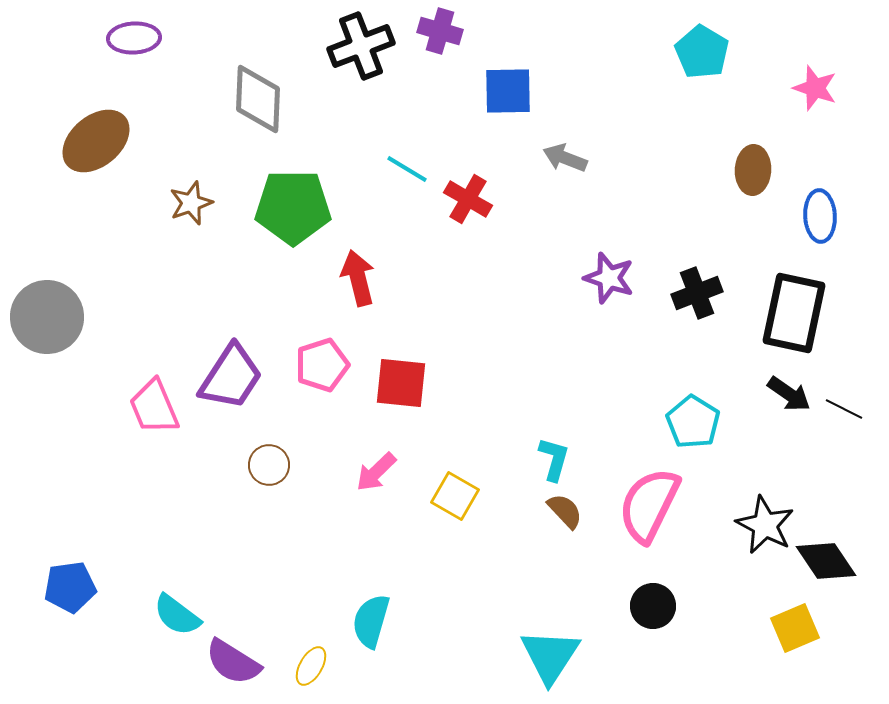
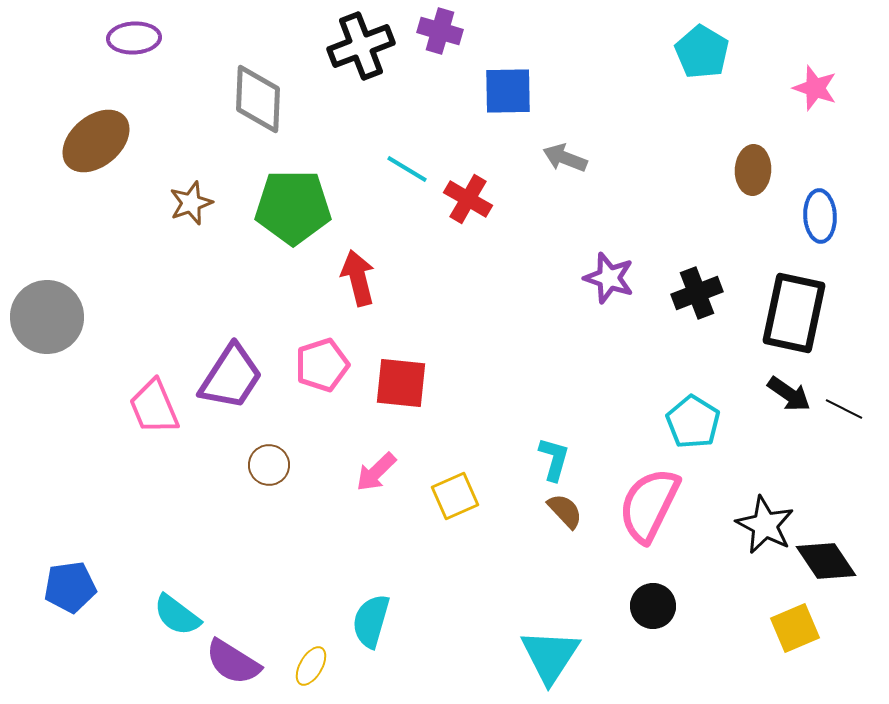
yellow square at (455, 496): rotated 36 degrees clockwise
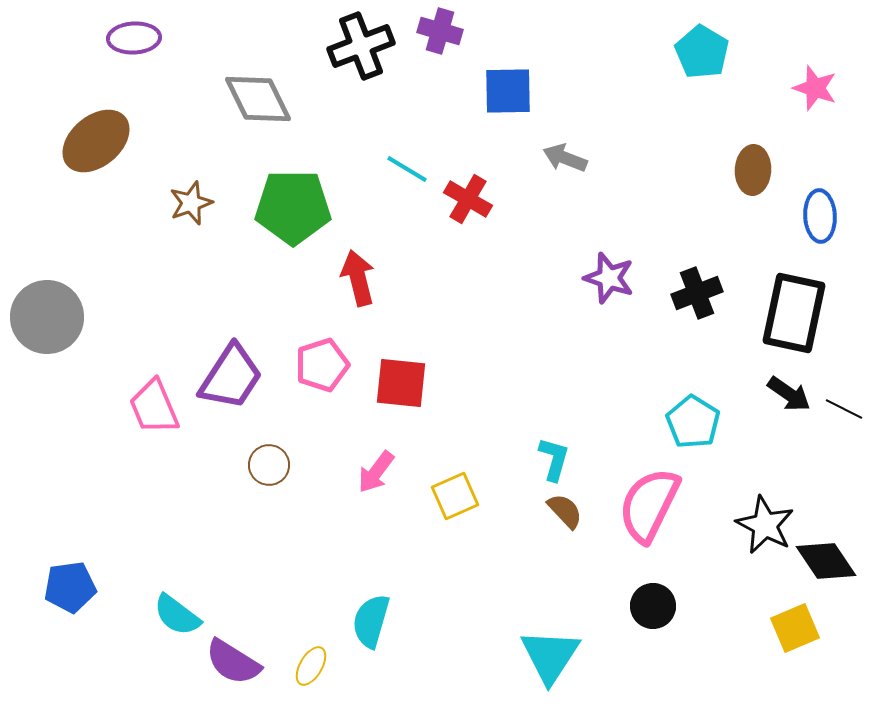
gray diamond at (258, 99): rotated 28 degrees counterclockwise
pink arrow at (376, 472): rotated 9 degrees counterclockwise
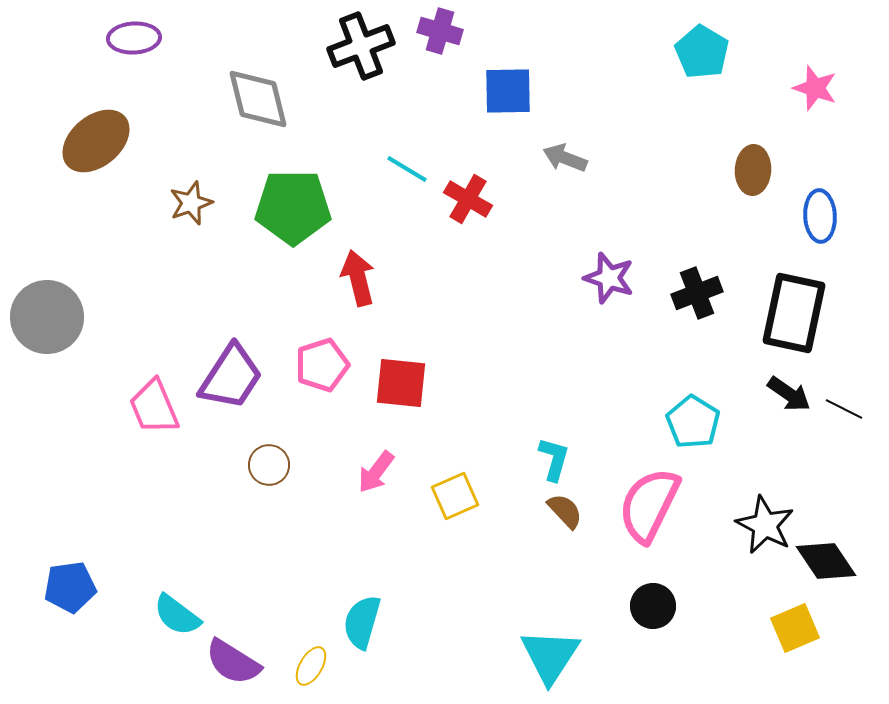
gray diamond at (258, 99): rotated 12 degrees clockwise
cyan semicircle at (371, 621): moved 9 px left, 1 px down
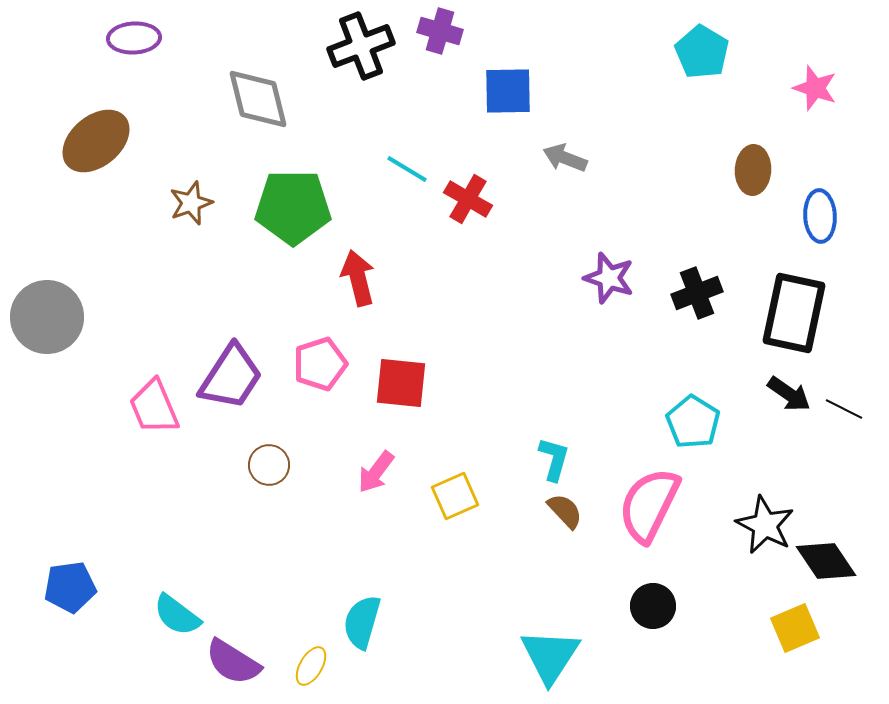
pink pentagon at (322, 365): moved 2 px left, 1 px up
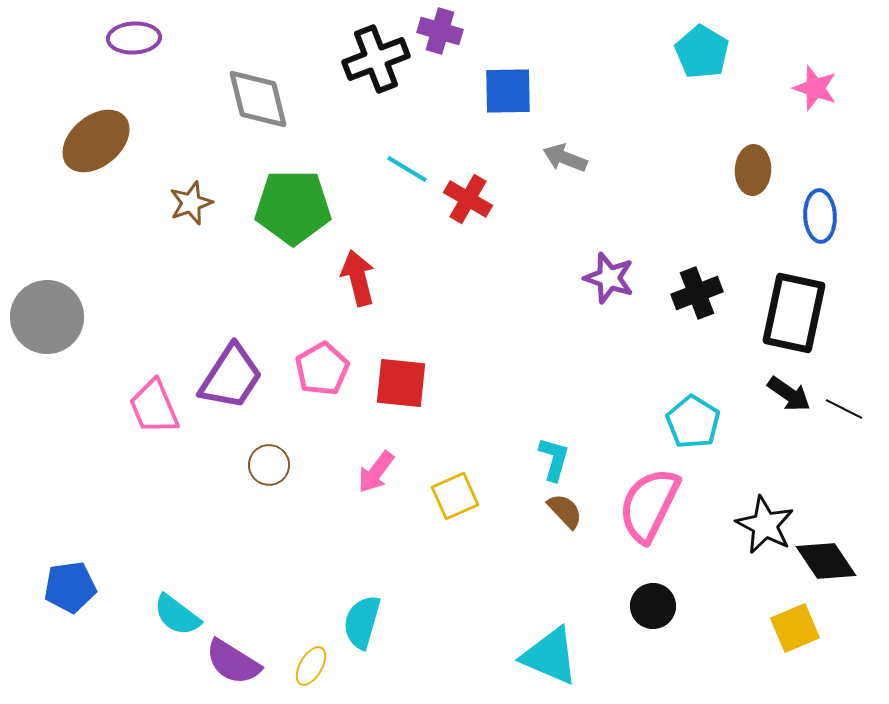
black cross at (361, 46): moved 15 px right, 13 px down
pink pentagon at (320, 364): moved 2 px right, 5 px down; rotated 12 degrees counterclockwise
cyan triangle at (550, 656): rotated 40 degrees counterclockwise
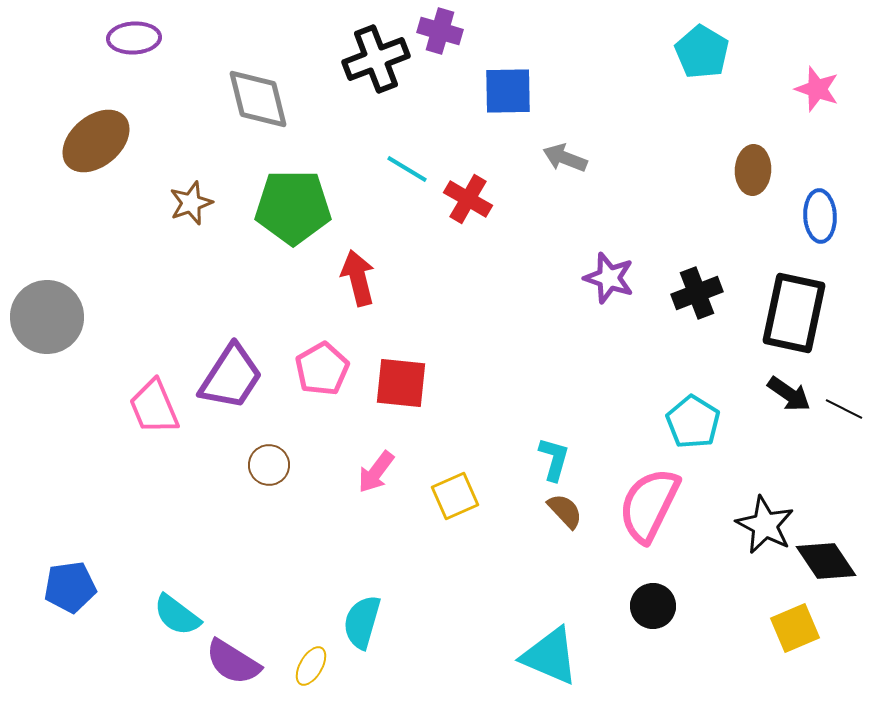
pink star at (815, 88): moved 2 px right, 1 px down
